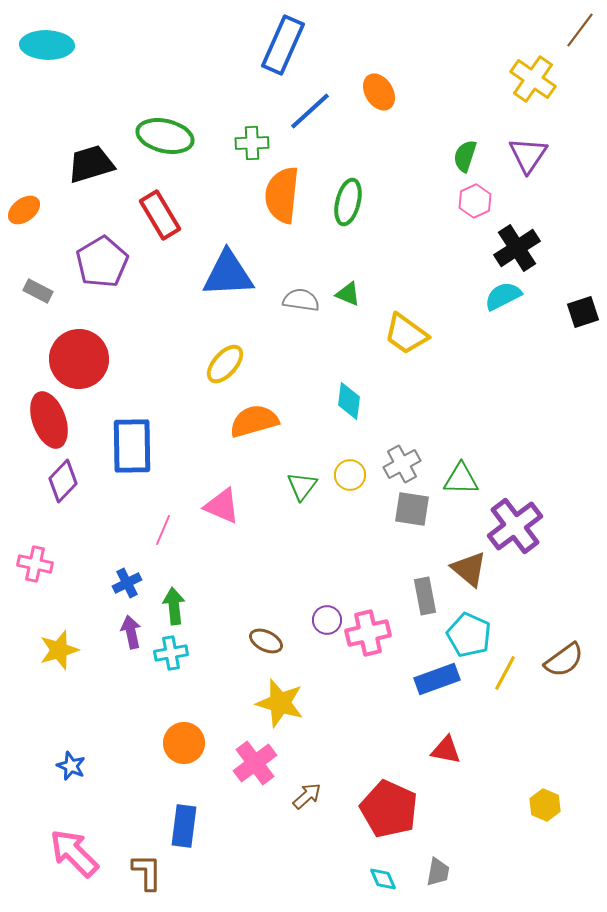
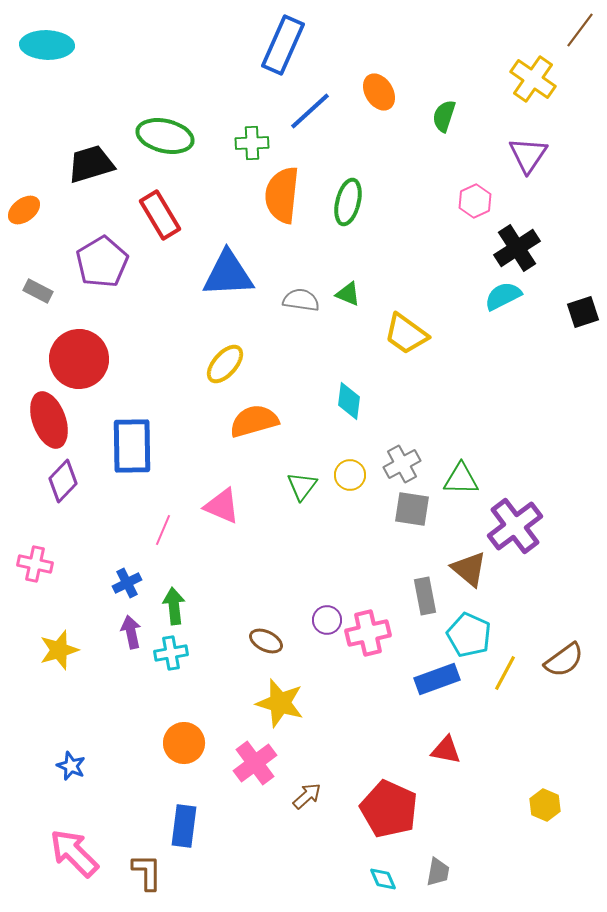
green semicircle at (465, 156): moved 21 px left, 40 px up
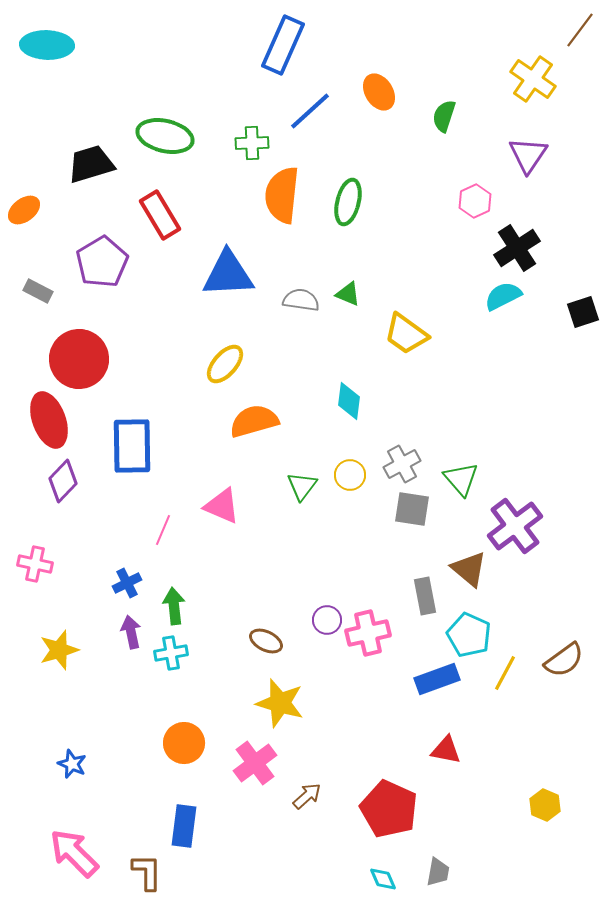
green triangle at (461, 479): rotated 48 degrees clockwise
blue star at (71, 766): moved 1 px right, 2 px up
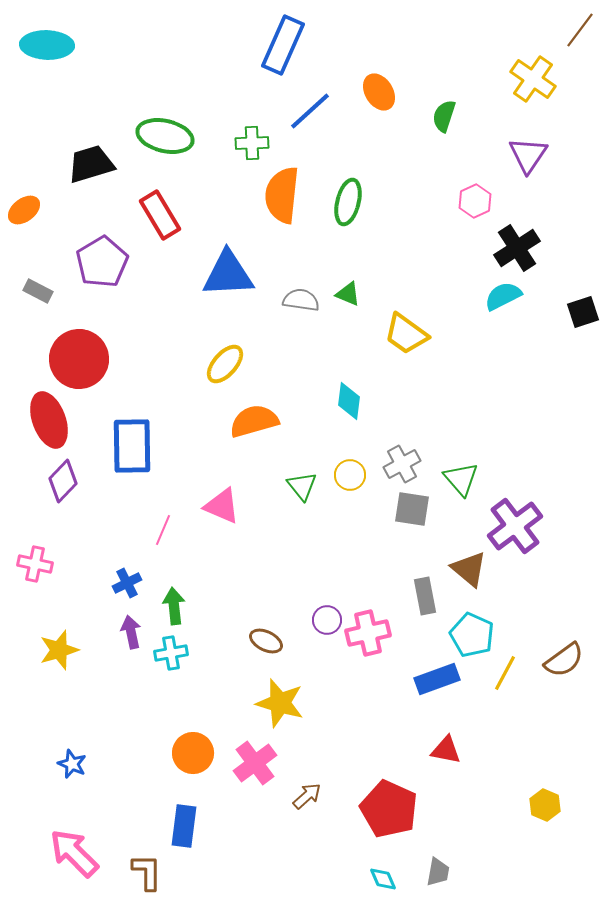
green triangle at (302, 486): rotated 16 degrees counterclockwise
cyan pentagon at (469, 635): moved 3 px right
orange circle at (184, 743): moved 9 px right, 10 px down
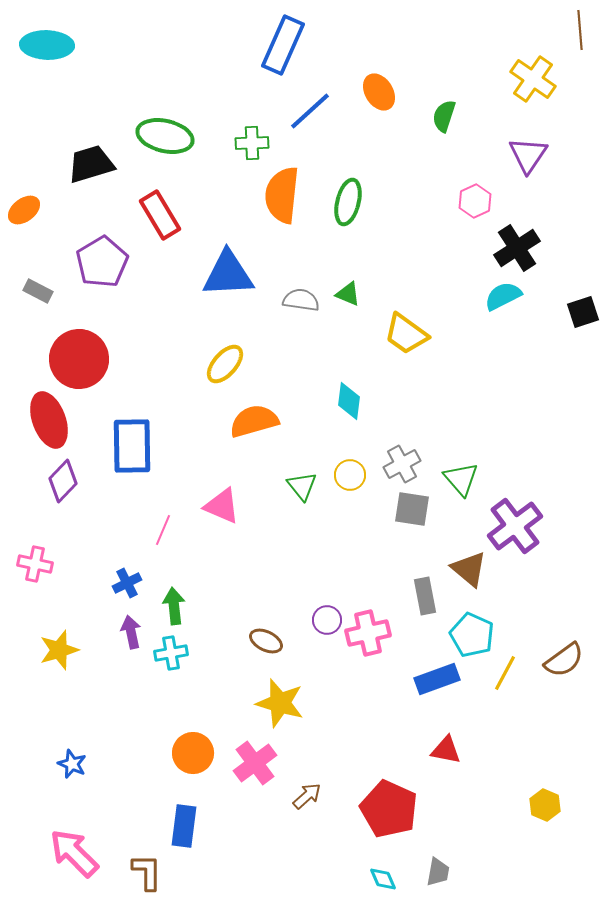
brown line at (580, 30): rotated 42 degrees counterclockwise
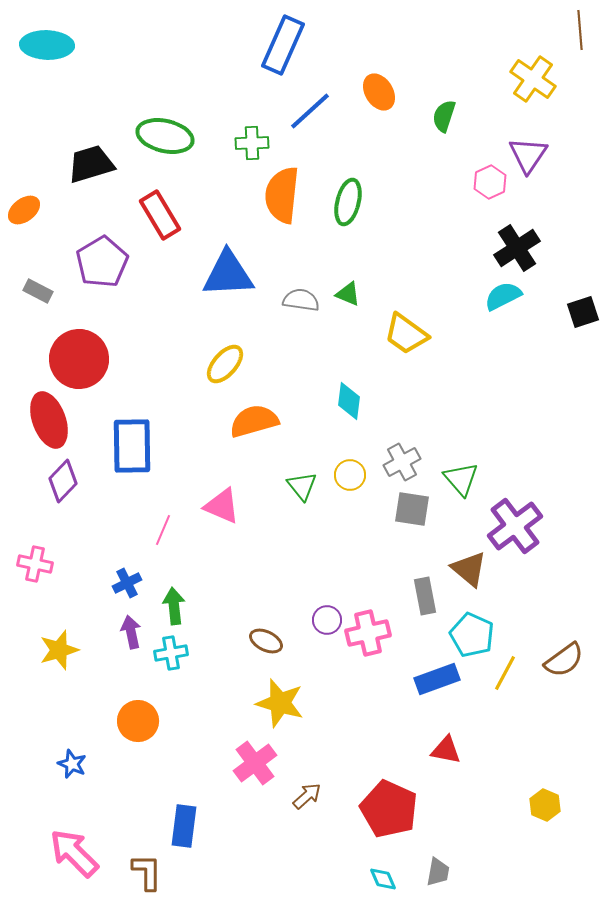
pink hexagon at (475, 201): moved 15 px right, 19 px up
gray cross at (402, 464): moved 2 px up
orange circle at (193, 753): moved 55 px left, 32 px up
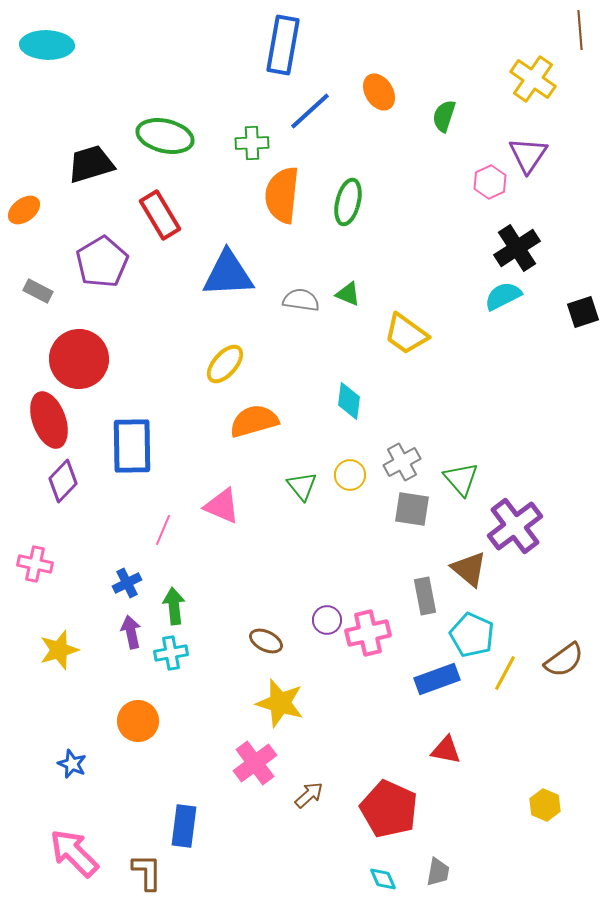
blue rectangle at (283, 45): rotated 14 degrees counterclockwise
brown arrow at (307, 796): moved 2 px right, 1 px up
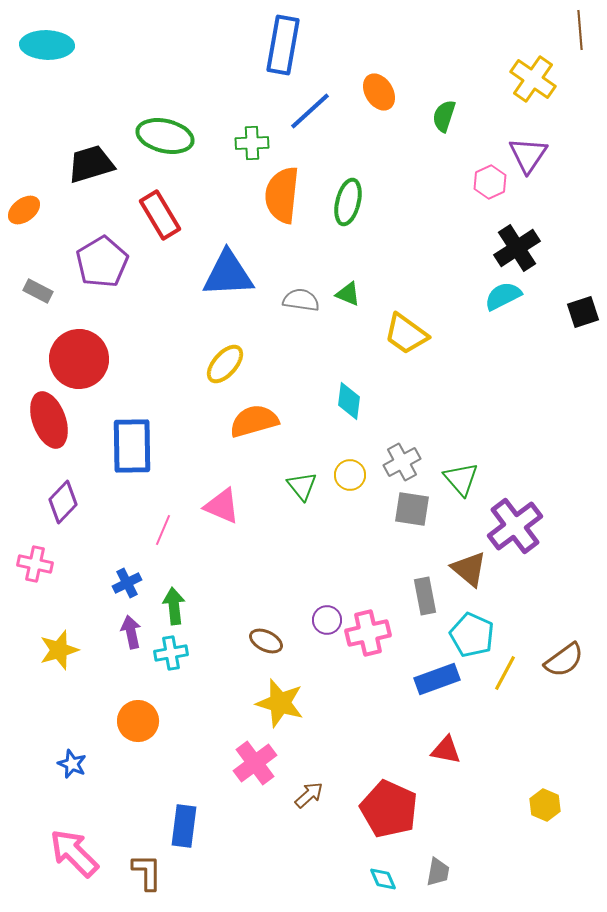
purple diamond at (63, 481): moved 21 px down
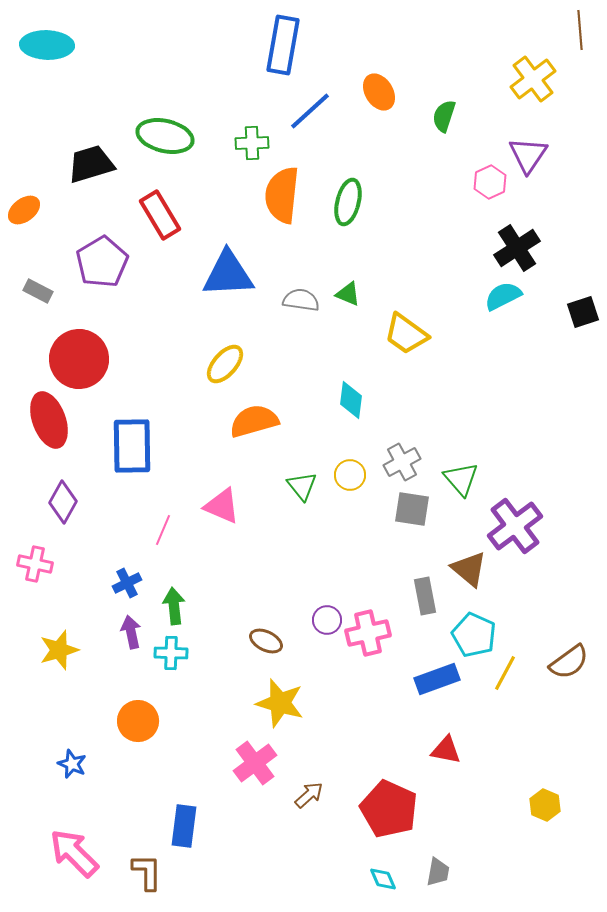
yellow cross at (533, 79): rotated 18 degrees clockwise
cyan diamond at (349, 401): moved 2 px right, 1 px up
purple diamond at (63, 502): rotated 15 degrees counterclockwise
cyan pentagon at (472, 635): moved 2 px right
cyan cross at (171, 653): rotated 12 degrees clockwise
brown semicircle at (564, 660): moved 5 px right, 2 px down
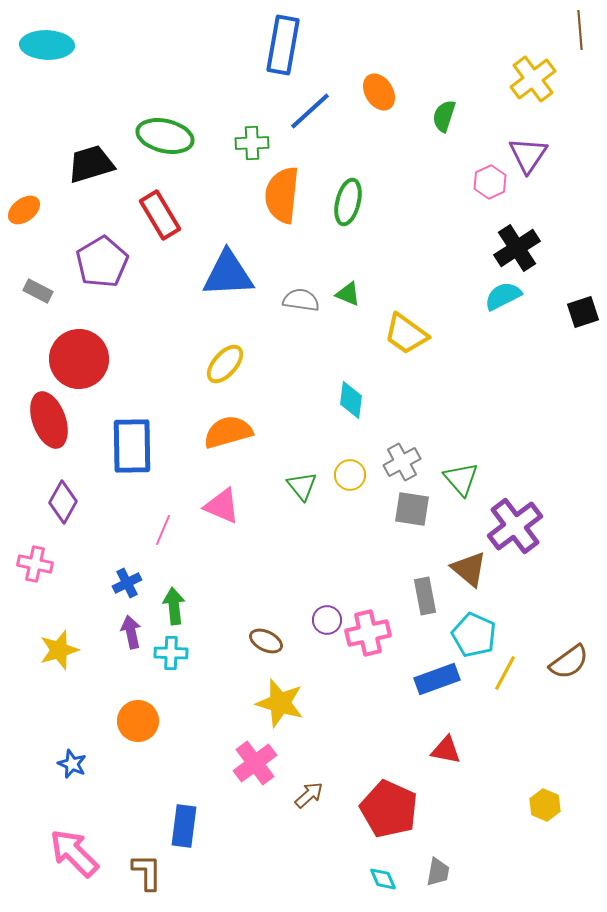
orange semicircle at (254, 421): moved 26 px left, 11 px down
